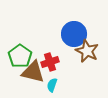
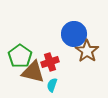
brown star: rotated 10 degrees clockwise
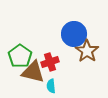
cyan semicircle: moved 1 px left, 1 px down; rotated 24 degrees counterclockwise
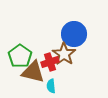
brown star: moved 23 px left, 3 px down
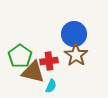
brown star: moved 12 px right, 1 px down
red cross: moved 1 px left, 1 px up; rotated 12 degrees clockwise
cyan semicircle: rotated 152 degrees counterclockwise
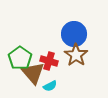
green pentagon: moved 2 px down
red cross: rotated 24 degrees clockwise
brown triangle: moved 1 px down; rotated 35 degrees clockwise
cyan semicircle: moved 1 px left; rotated 40 degrees clockwise
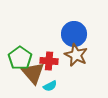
brown star: rotated 10 degrees counterclockwise
red cross: rotated 12 degrees counterclockwise
